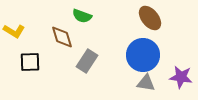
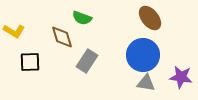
green semicircle: moved 2 px down
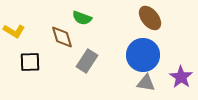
purple star: rotated 25 degrees clockwise
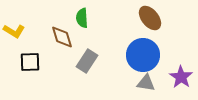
green semicircle: rotated 66 degrees clockwise
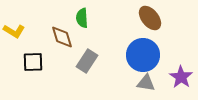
black square: moved 3 px right
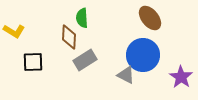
brown diamond: moved 7 px right; rotated 20 degrees clockwise
gray rectangle: moved 2 px left, 1 px up; rotated 25 degrees clockwise
gray triangle: moved 20 px left, 8 px up; rotated 18 degrees clockwise
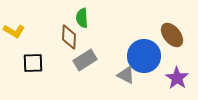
brown ellipse: moved 22 px right, 17 px down
blue circle: moved 1 px right, 1 px down
black square: moved 1 px down
purple star: moved 4 px left, 1 px down
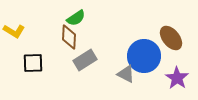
green semicircle: moved 6 px left; rotated 120 degrees counterclockwise
brown ellipse: moved 1 px left, 3 px down
gray triangle: moved 1 px up
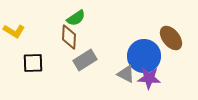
purple star: moved 28 px left; rotated 30 degrees counterclockwise
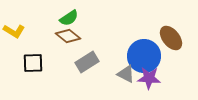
green semicircle: moved 7 px left
brown diamond: moved 1 px left, 1 px up; rotated 55 degrees counterclockwise
gray rectangle: moved 2 px right, 2 px down
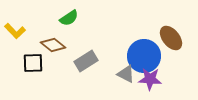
yellow L-shape: moved 1 px right; rotated 15 degrees clockwise
brown diamond: moved 15 px left, 9 px down
gray rectangle: moved 1 px left, 1 px up
purple star: moved 1 px right, 1 px down
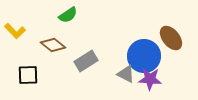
green semicircle: moved 1 px left, 3 px up
black square: moved 5 px left, 12 px down
